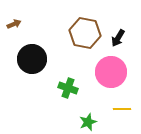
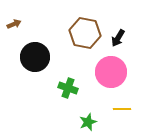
black circle: moved 3 px right, 2 px up
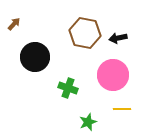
brown arrow: rotated 24 degrees counterclockwise
black arrow: rotated 48 degrees clockwise
pink circle: moved 2 px right, 3 px down
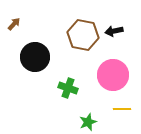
brown hexagon: moved 2 px left, 2 px down
black arrow: moved 4 px left, 7 px up
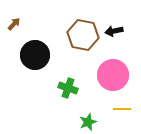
black circle: moved 2 px up
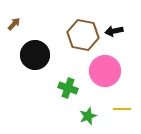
pink circle: moved 8 px left, 4 px up
green star: moved 6 px up
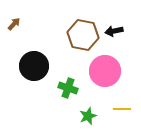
black circle: moved 1 px left, 11 px down
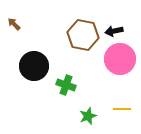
brown arrow: rotated 88 degrees counterclockwise
pink circle: moved 15 px right, 12 px up
green cross: moved 2 px left, 3 px up
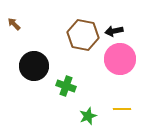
green cross: moved 1 px down
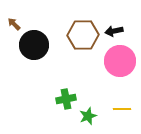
brown hexagon: rotated 12 degrees counterclockwise
pink circle: moved 2 px down
black circle: moved 21 px up
green cross: moved 13 px down; rotated 30 degrees counterclockwise
